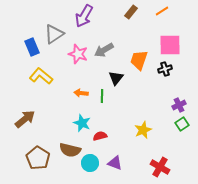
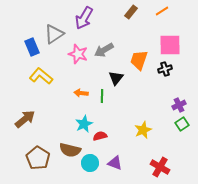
purple arrow: moved 2 px down
cyan star: moved 2 px right, 1 px down; rotated 24 degrees clockwise
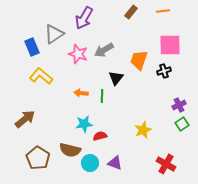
orange line: moved 1 px right; rotated 24 degrees clockwise
black cross: moved 1 px left, 2 px down
cyan star: rotated 18 degrees clockwise
red cross: moved 6 px right, 3 px up
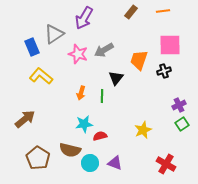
orange arrow: rotated 80 degrees counterclockwise
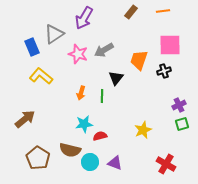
green square: rotated 16 degrees clockwise
cyan circle: moved 1 px up
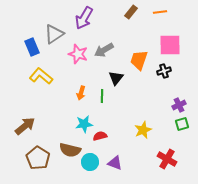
orange line: moved 3 px left, 1 px down
brown arrow: moved 7 px down
red cross: moved 1 px right, 5 px up
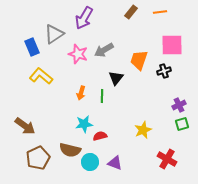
pink square: moved 2 px right
brown arrow: rotated 75 degrees clockwise
brown pentagon: rotated 15 degrees clockwise
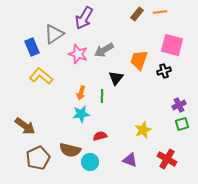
brown rectangle: moved 6 px right, 2 px down
pink square: rotated 15 degrees clockwise
cyan star: moved 3 px left, 10 px up
purple triangle: moved 15 px right, 3 px up
